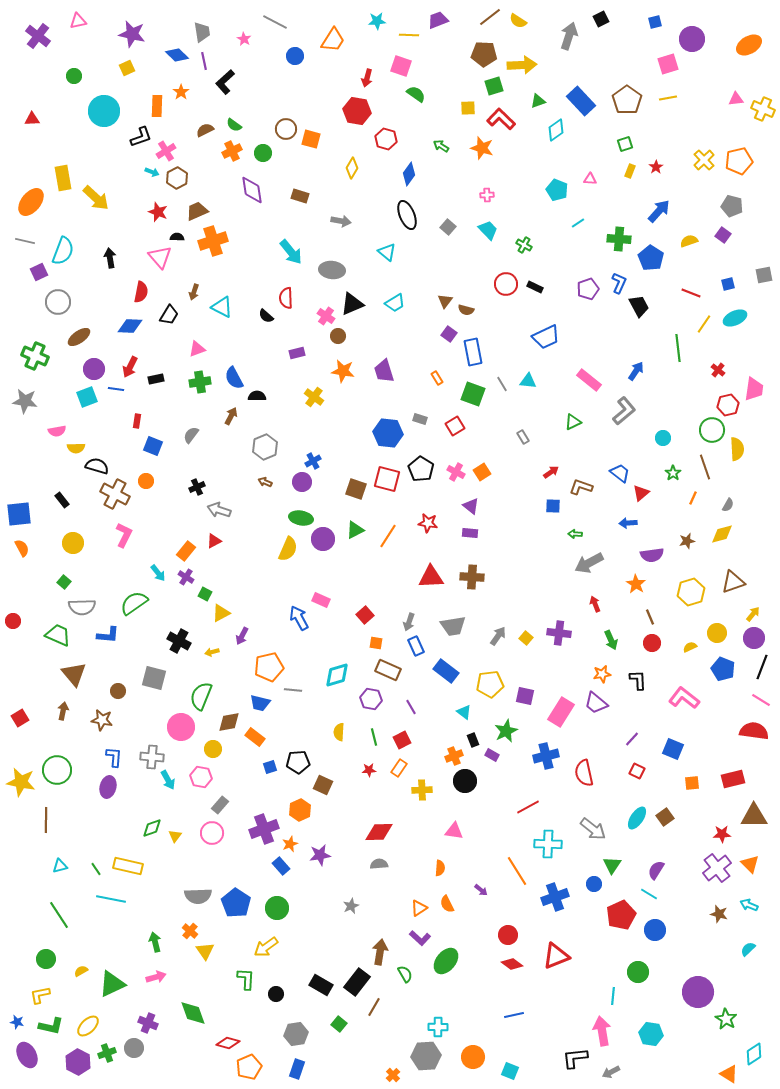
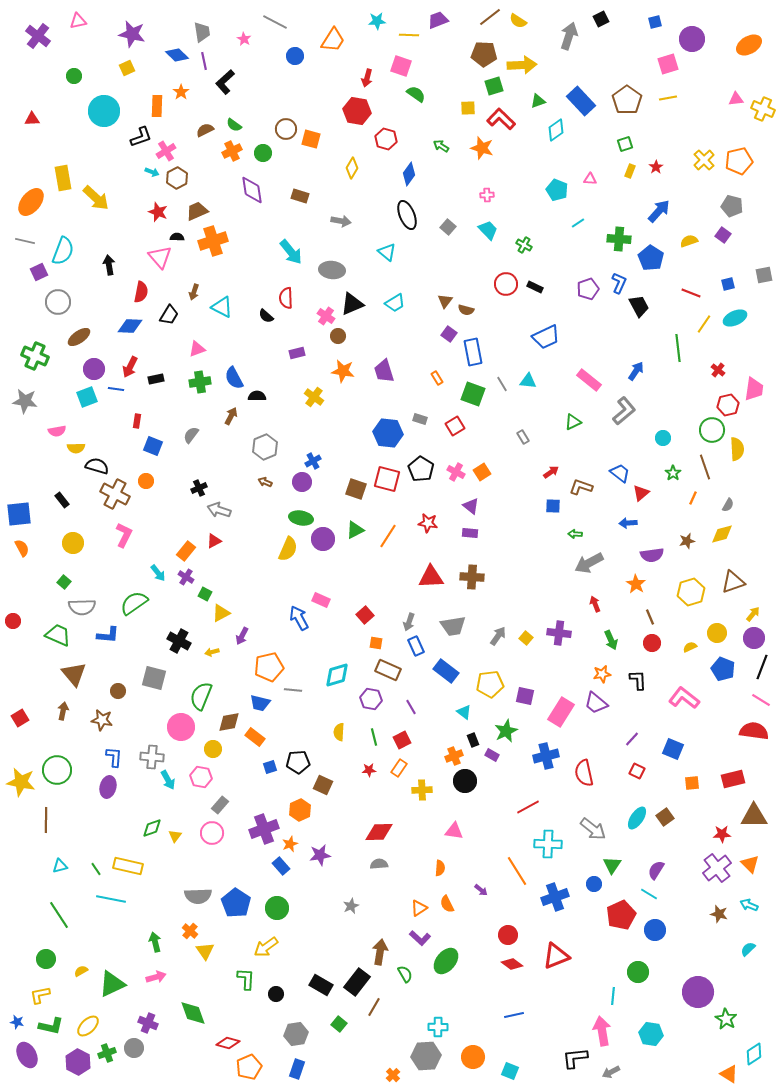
black arrow at (110, 258): moved 1 px left, 7 px down
black cross at (197, 487): moved 2 px right, 1 px down
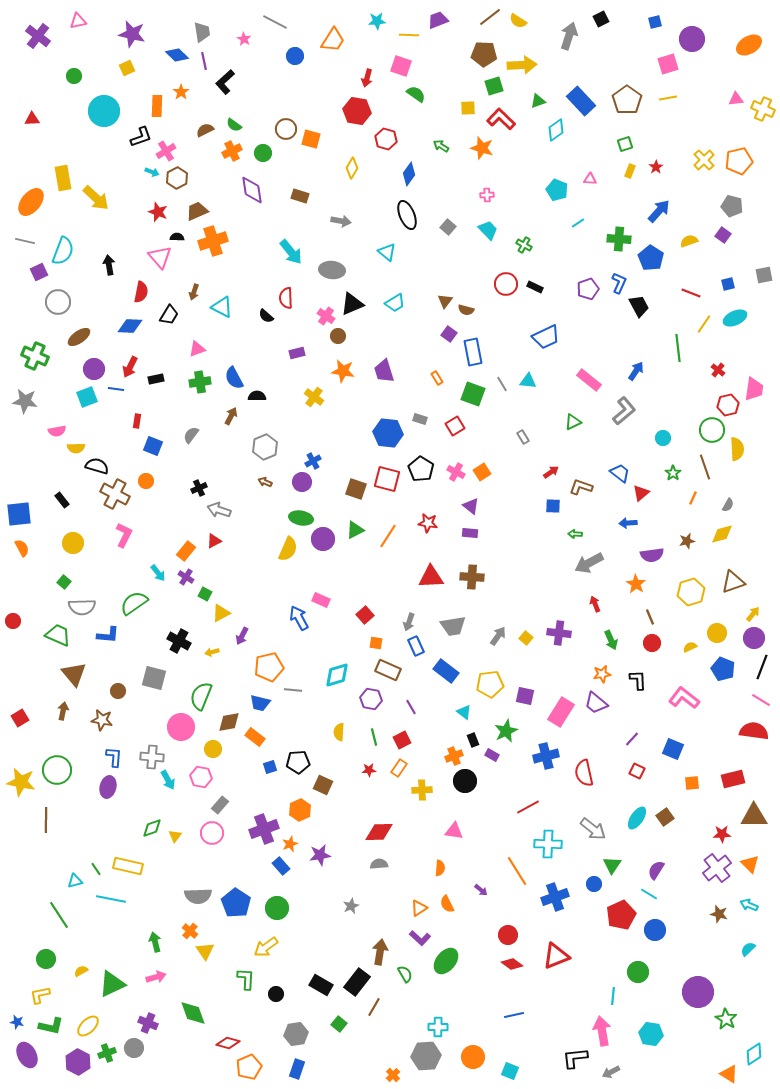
cyan triangle at (60, 866): moved 15 px right, 15 px down
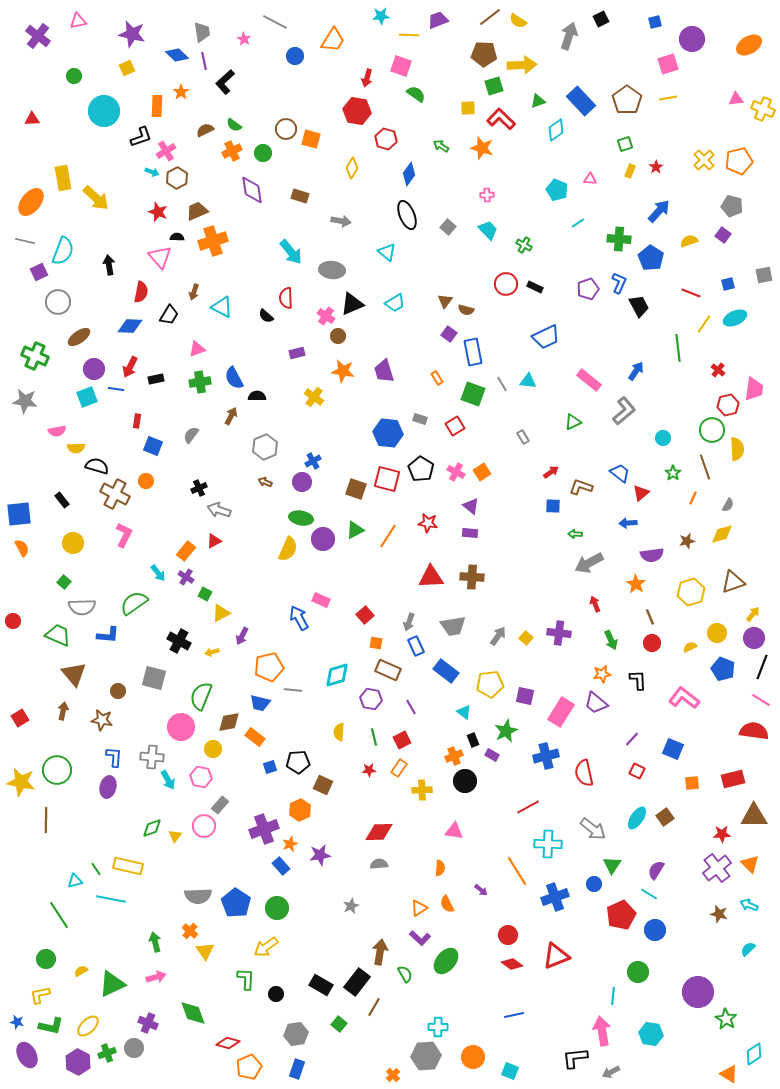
cyan star at (377, 21): moved 4 px right, 5 px up
pink circle at (212, 833): moved 8 px left, 7 px up
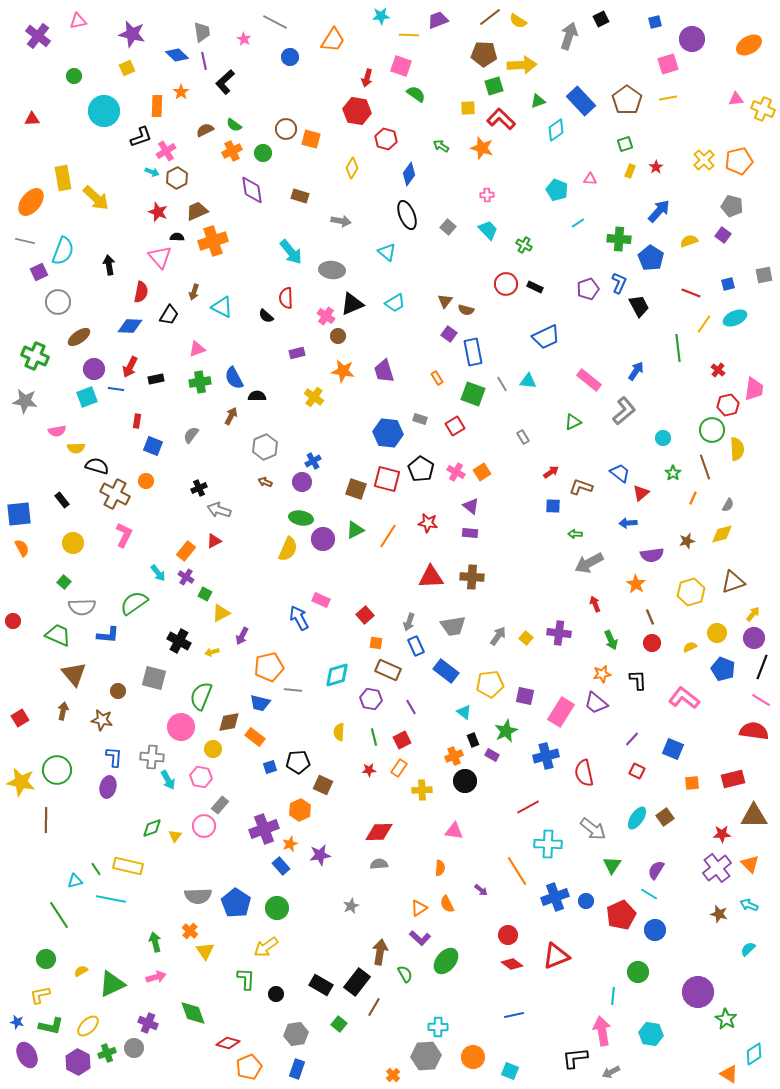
blue circle at (295, 56): moved 5 px left, 1 px down
blue circle at (594, 884): moved 8 px left, 17 px down
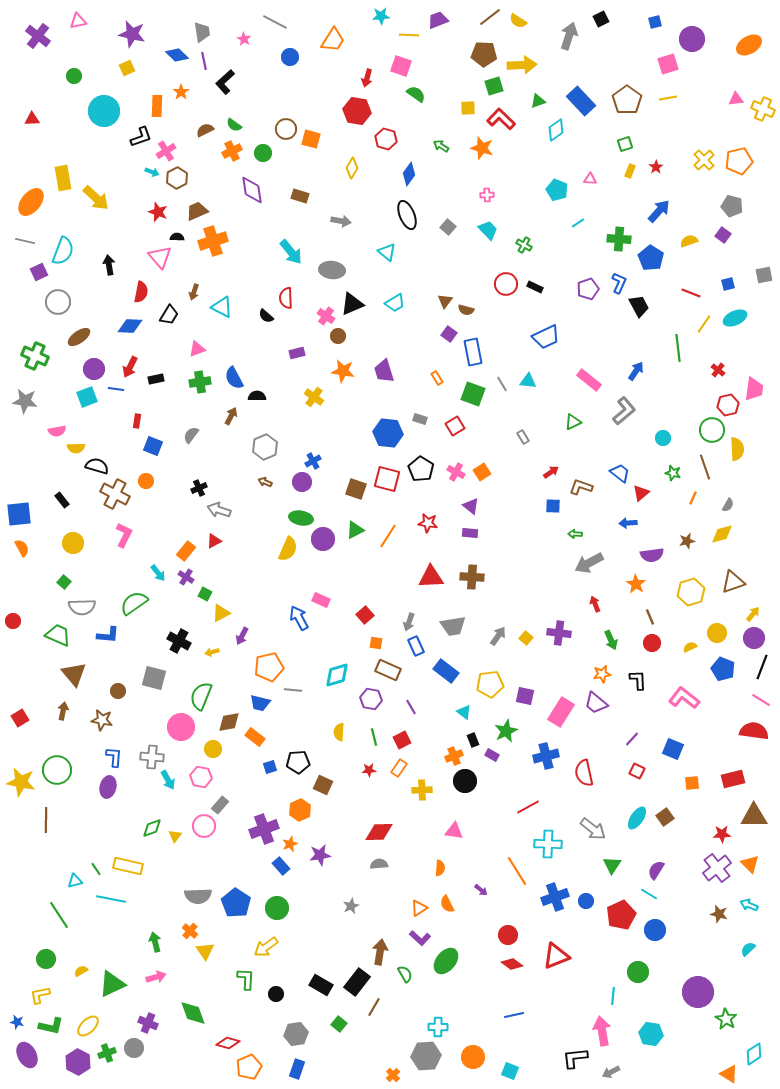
green star at (673, 473): rotated 21 degrees counterclockwise
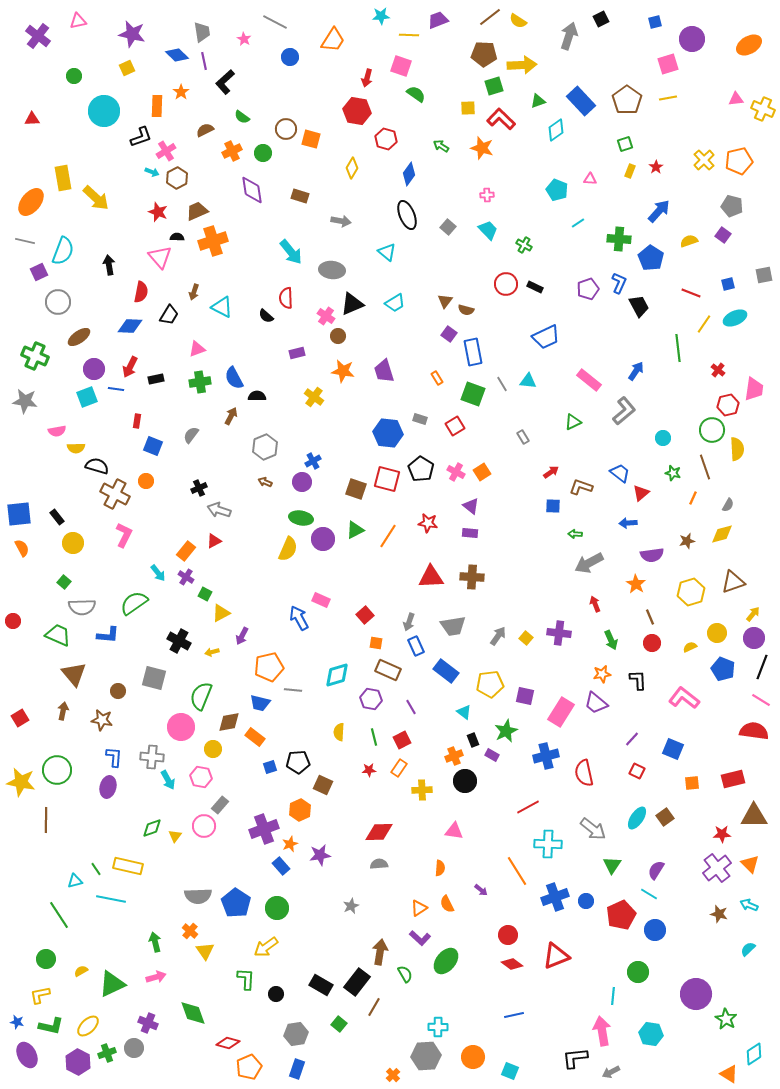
green semicircle at (234, 125): moved 8 px right, 8 px up
black rectangle at (62, 500): moved 5 px left, 17 px down
purple circle at (698, 992): moved 2 px left, 2 px down
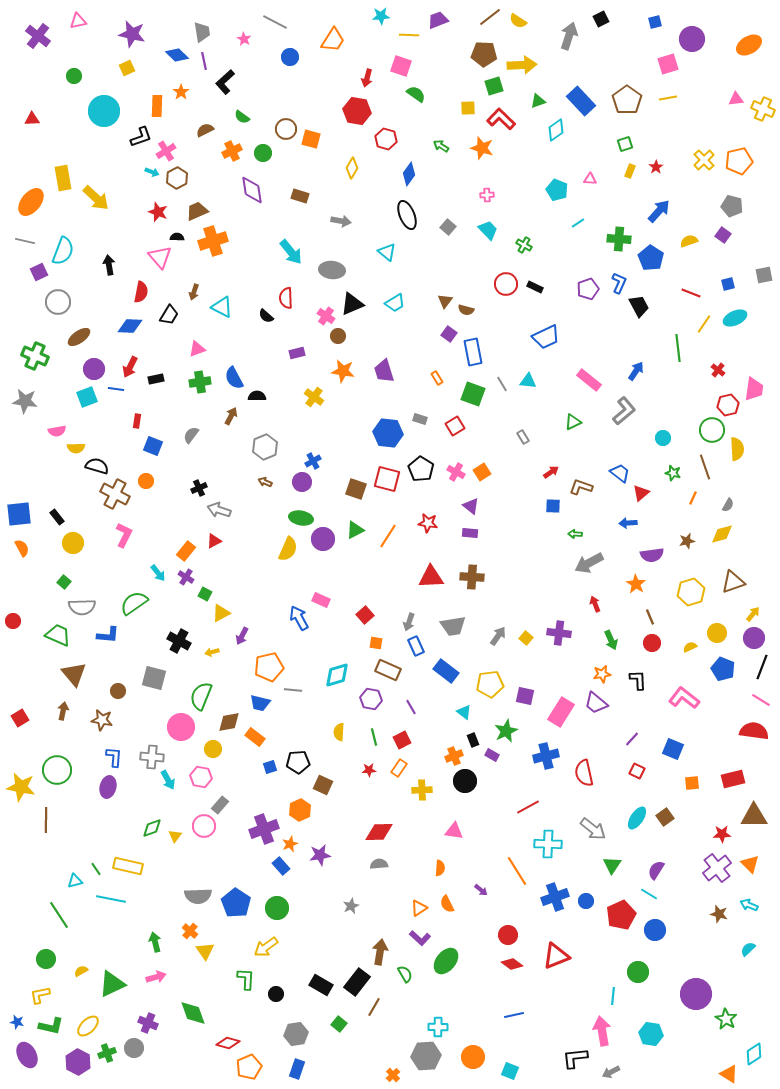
yellow star at (21, 782): moved 5 px down
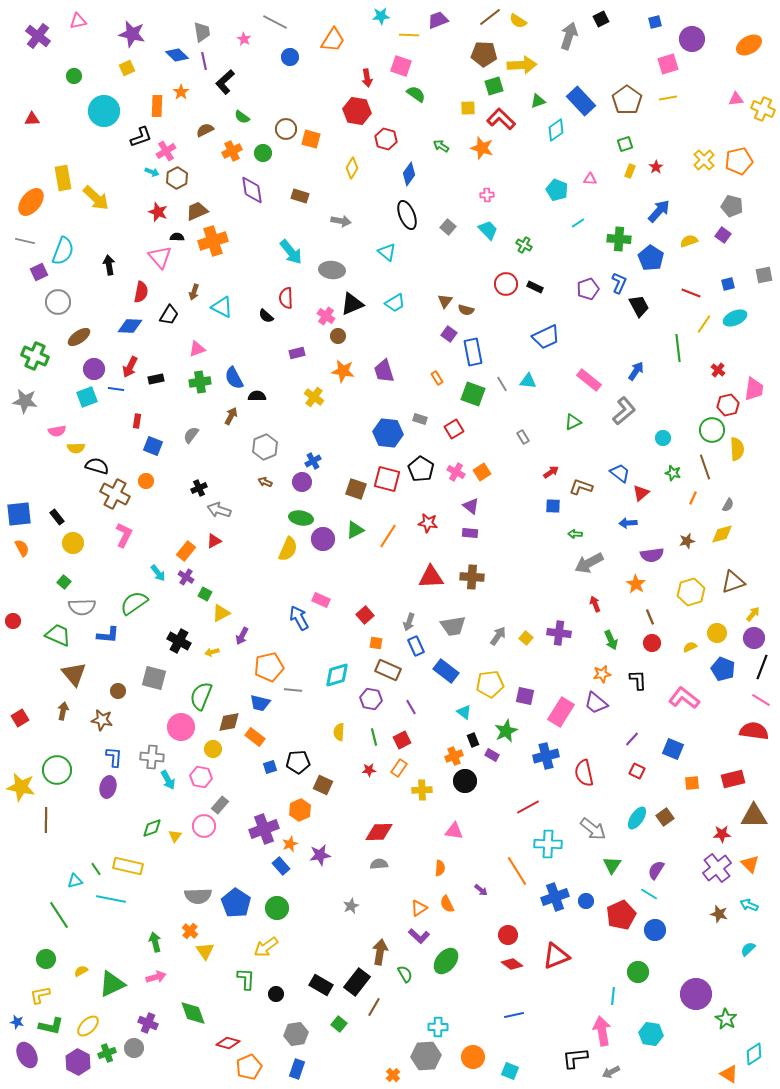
red arrow at (367, 78): rotated 24 degrees counterclockwise
red square at (455, 426): moved 1 px left, 3 px down
purple L-shape at (420, 938): moved 1 px left, 2 px up
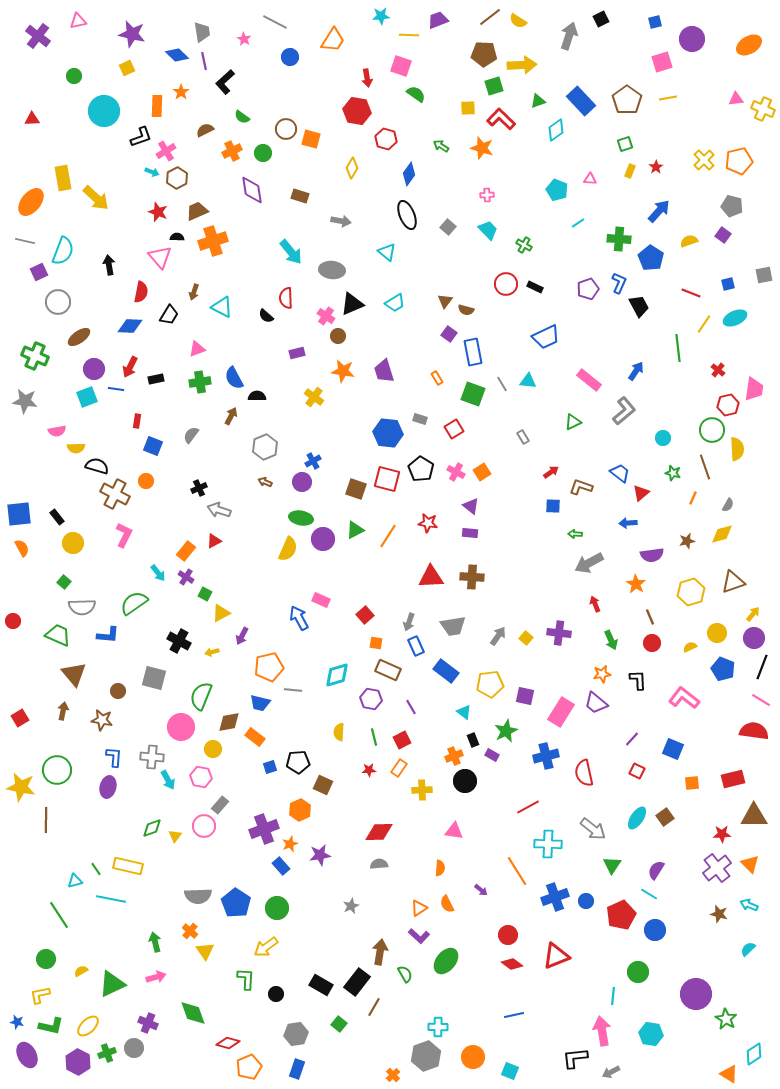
pink square at (668, 64): moved 6 px left, 2 px up
gray hexagon at (426, 1056): rotated 16 degrees counterclockwise
